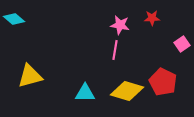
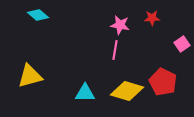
cyan diamond: moved 24 px right, 4 px up
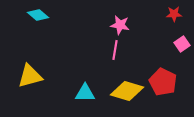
red star: moved 22 px right, 4 px up
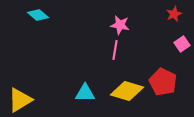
red star: rotated 21 degrees counterclockwise
yellow triangle: moved 10 px left, 24 px down; rotated 16 degrees counterclockwise
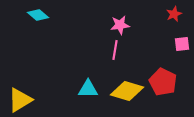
pink star: rotated 18 degrees counterclockwise
pink square: rotated 28 degrees clockwise
cyan triangle: moved 3 px right, 4 px up
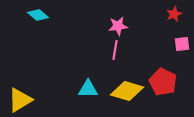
pink star: moved 2 px left, 1 px down
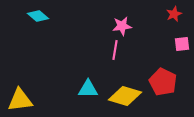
cyan diamond: moved 1 px down
pink star: moved 4 px right
yellow diamond: moved 2 px left, 5 px down
yellow triangle: rotated 24 degrees clockwise
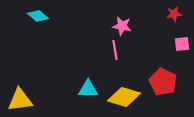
red star: rotated 14 degrees clockwise
pink star: rotated 18 degrees clockwise
pink line: rotated 18 degrees counterclockwise
yellow diamond: moved 1 px left, 1 px down
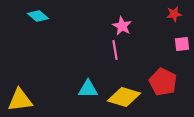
pink star: rotated 18 degrees clockwise
